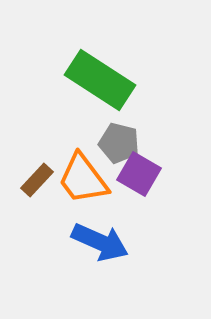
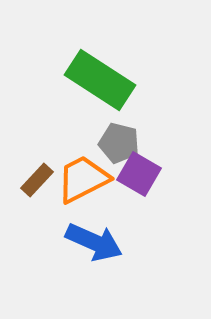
orange trapezoid: rotated 100 degrees clockwise
blue arrow: moved 6 px left
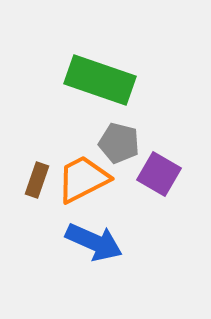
green rectangle: rotated 14 degrees counterclockwise
purple square: moved 20 px right
brown rectangle: rotated 24 degrees counterclockwise
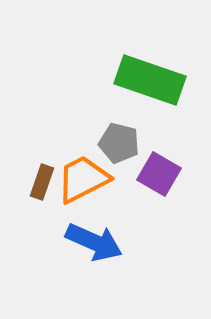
green rectangle: moved 50 px right
brown rectangle: moved 5 px right, 2 px down
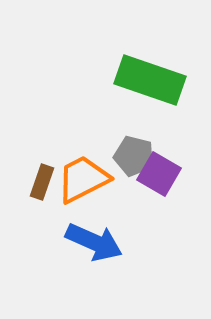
gray pentagon: moved 15 px right, 13 px down
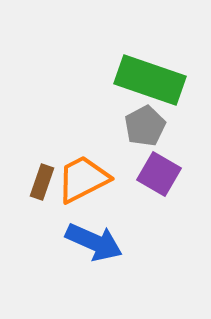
gray pentagon: moved 11 px right, 30 px up; rotated 30 degrees clockwise
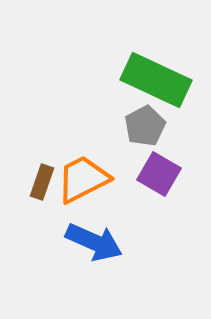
green rectangle: moved 6 px right; rotated 6 degrees clockwise
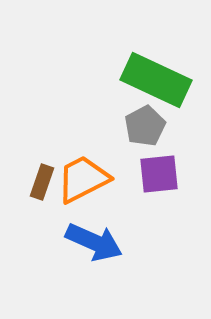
purple square: rotated 36 degrees counterclockwise
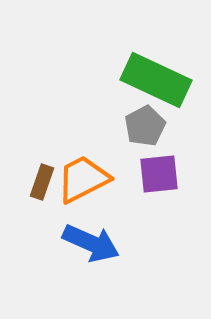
blue arrow: moved 3 px left, 1 px down
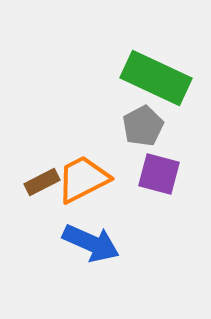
green rectangle: moved 2 px up
gray pentagon: moved 2 px left
purple square: rotated 21 degrees clockwise
brown rectangle: rotated 44 degrees clockwise
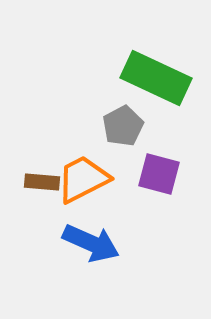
gray pentagon: moved 20 px left
brown rectangle: rotated 32 degrees clockwise
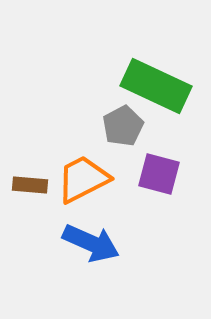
green rectangle: moved 8 px down
brown rectangle: moved 12 px left, 3 px down
